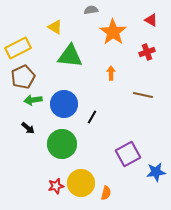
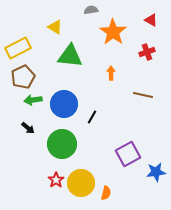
red star: moved 6 px up; rotated 21 degrees counterclockwise
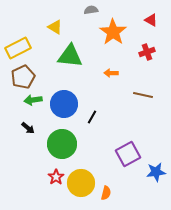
orange arrow: rotated 88 degrees counterclockwise
red star: moved 3 px up
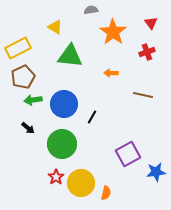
red triangle: moved 3 px down; rotated 24 degrees clockwise
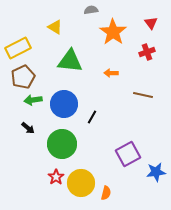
green triangle: moved 5 px down
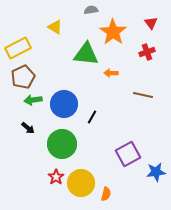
green triangle: moved 16 px right, 7 px up
orange semicircle: moved 1 px down
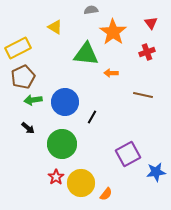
blue circle: moved 1 px right, 2 px up
orange semicircle: rotated 24 degrees clockwise
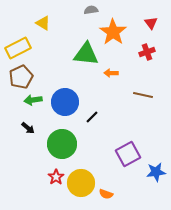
yellow triangle: moved 12 px left, 4 px up
brown pentagon: moved 2 px left
black line: rotated 16 degrees clockwise
orange semicircle: rotated 72 degrees clockwise
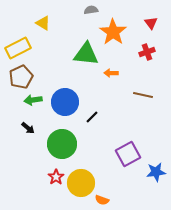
orange semicircle: moved 4 px left, 6 px down
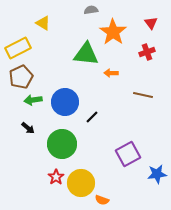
blue star: moved 1 px right, 2 px down
